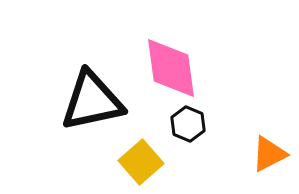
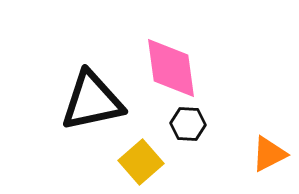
black hexagon: rotated 20 degrees counterclockwise
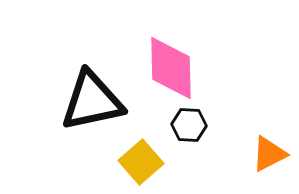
pink diamond: rotated 6 degrees clockwise
black hexagon: moved 1 px right, 1 px down
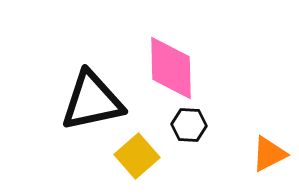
yellow square: moved 4 px left, 6 px up
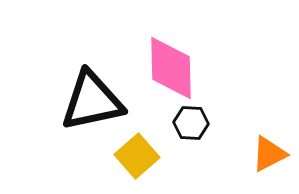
black hexagon: moved 2 px right, 2 px up
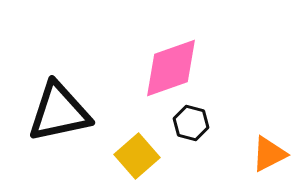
pink diamond: rotated 72 degrees clockwise
black triangle: moved 33 px left, 11 px down
black hexagon: rotated 12 degrees clockwise
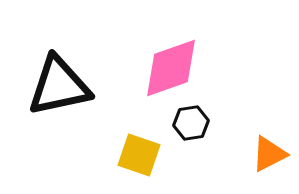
black triangle: moved 26 px up
black hexagon: rotated 24 degrees counterclockwise
yellow square: moved 2 px right, 1 px up; rotated 30 degrees counterclockwise
